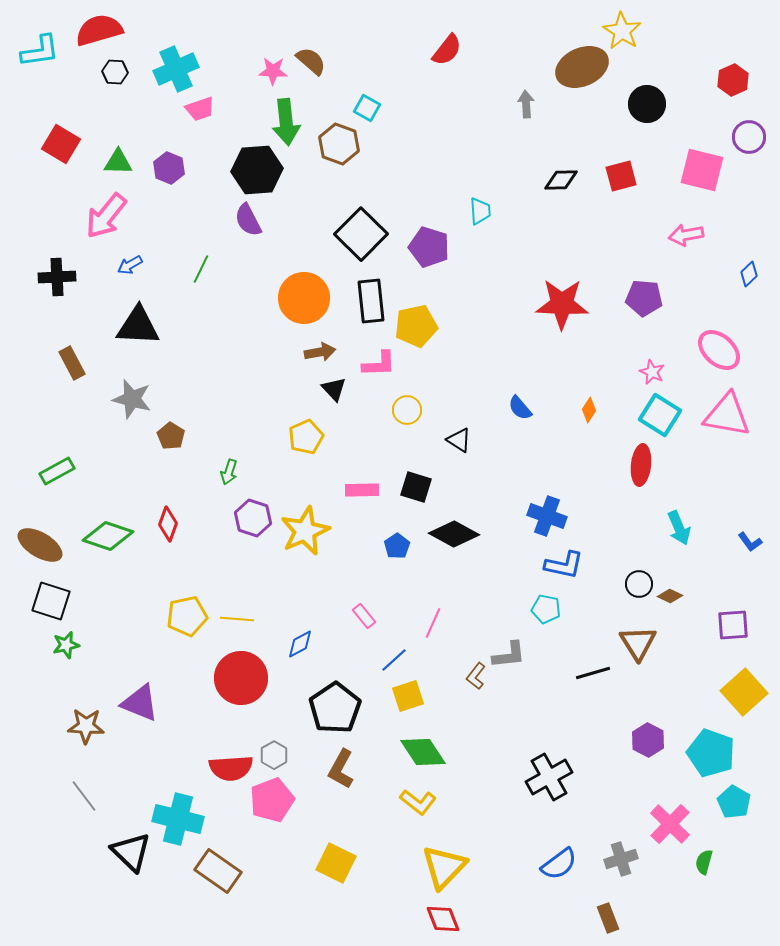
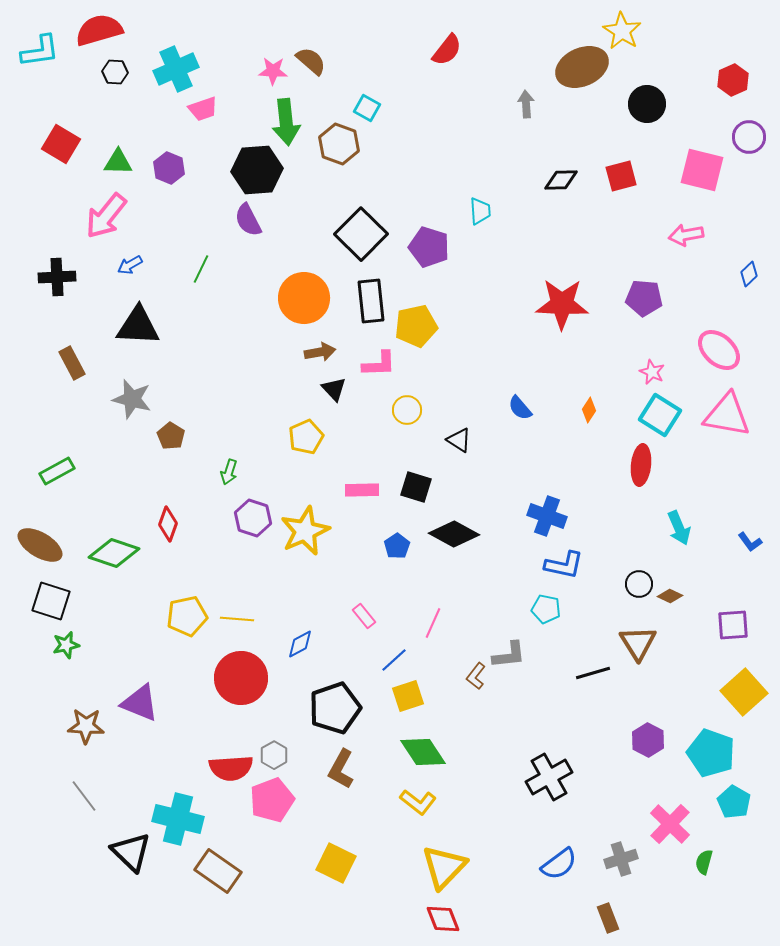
pink trapezoid at (200, 109): moved 3 px right
green diamond at (108, 536): moved 6 px right, 17 px down
black pentagon at (335, 708): rotated 15 degrees clockwise
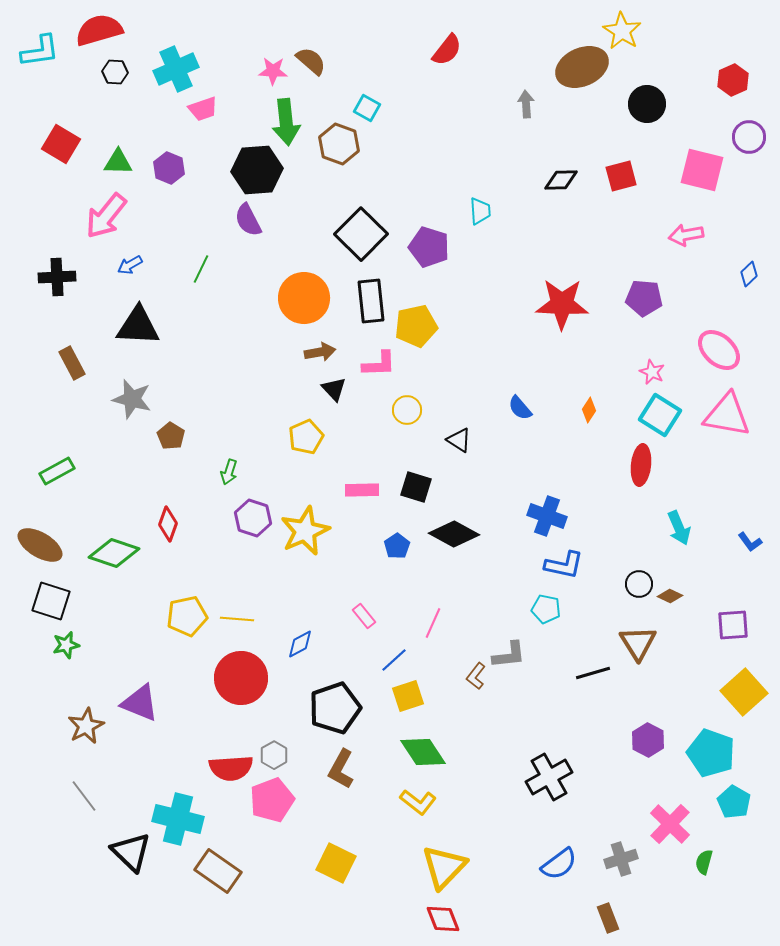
brown star at (86, 726): rotated 30 degrees counterclockwise
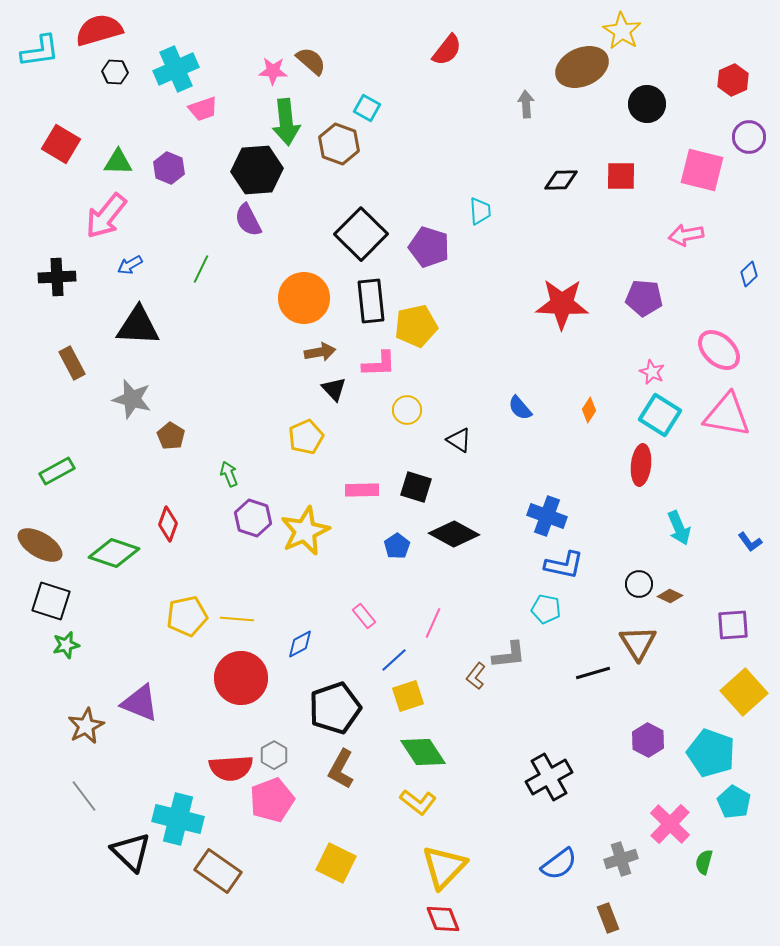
red square at (621, 176): rotated 16 degrees clockwise
green arrow at (229, 472): moved 2 px down; rotated 140 degrees clockwise
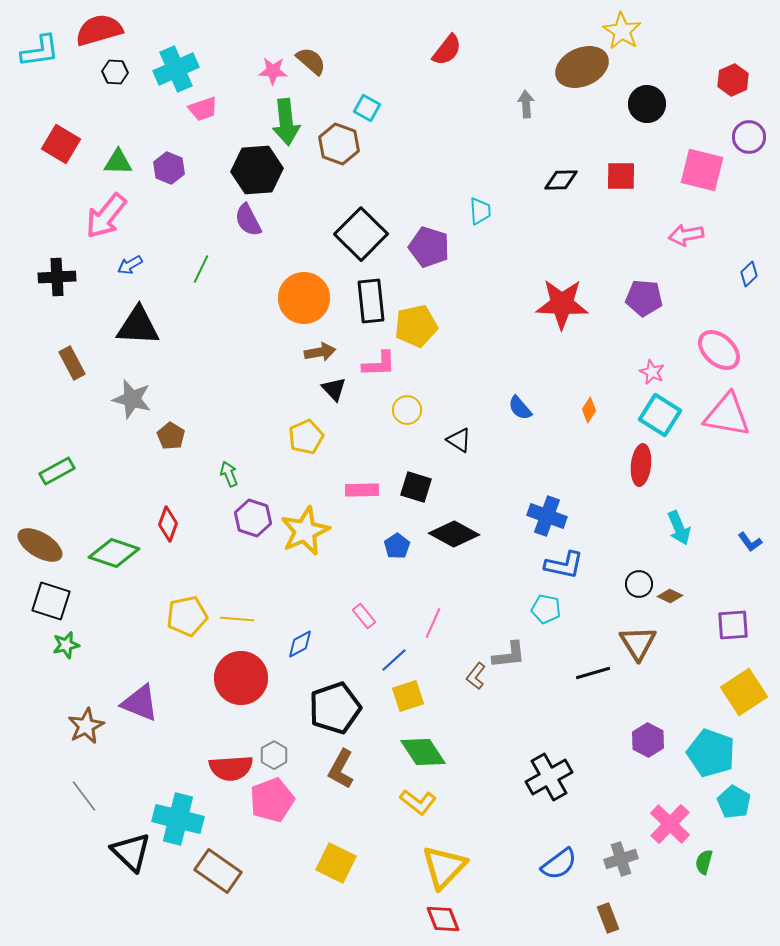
yellow square at (744, 692): rotated 9 degrees clockwise
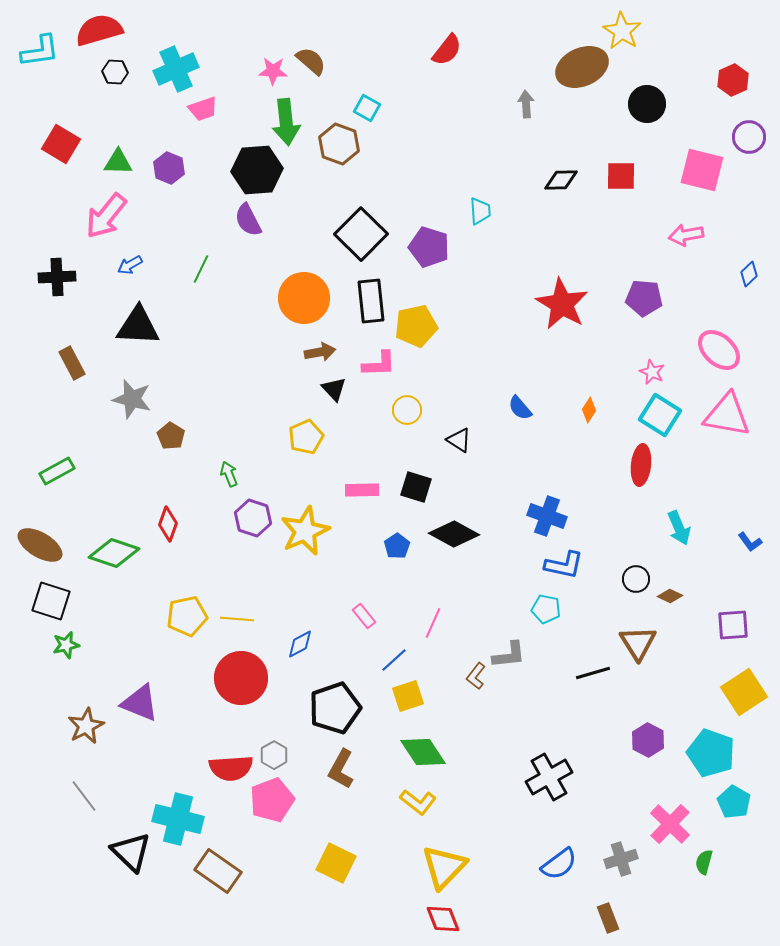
red star at (562, 304): rotated 28 degrees clockwise
black circle at (639, 584): moved 3 px left, 5 px up
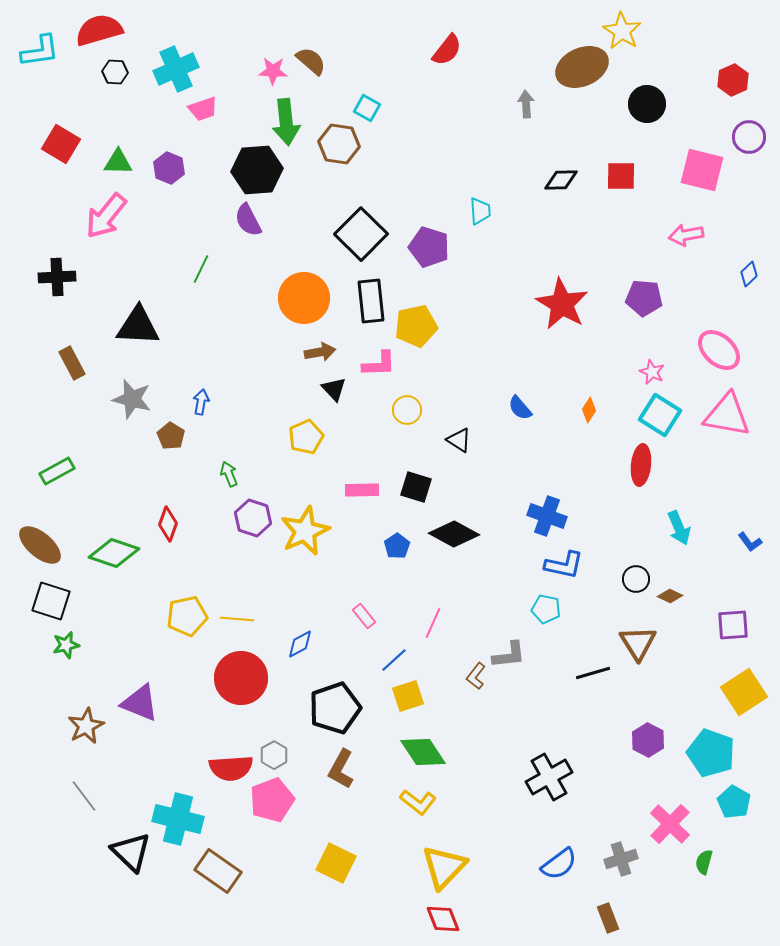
brown hexagon at (339, 144): rotated 12 degrees counterclockwise
blue arrow at (130, 265): moved 71 px right, 137 px down; rotated 130 degrees clockwise
brown ellipse at (40, 545): rotated 9 degrees clockwise
